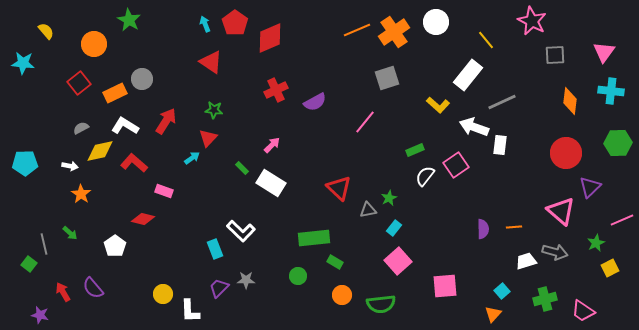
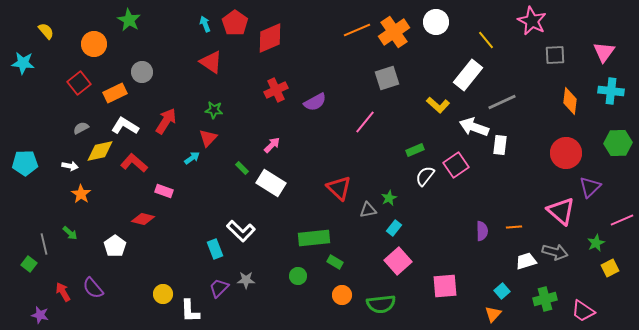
gray circle at (142, 79): moved 7 px up
purple semicircle at (483, 229): moved 1 px left, 2 px down
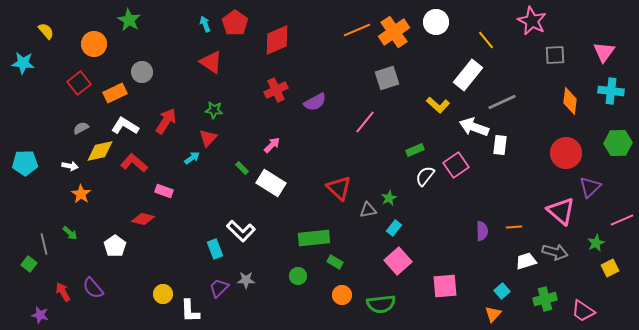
red diamond at (270, 38): moved 7 px right, 2 px down
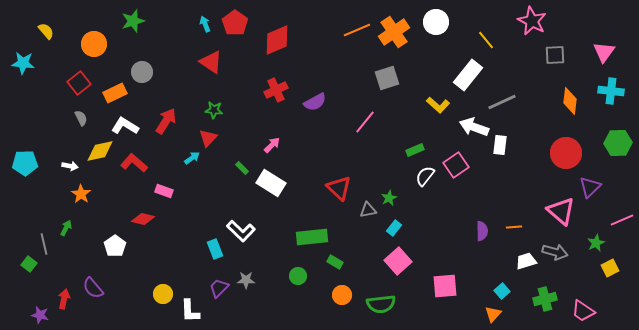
green star at (129, 20): moved 4 px right, 1 px down; rotated 25 degrees clockwise
gray semicircle at (81, 128): moved 10 px up; rotated 91 degrees clockwise
green arrow at (70, 233): moved 4 px left, 5 px up; rotated 105 degrees counterclockwise
green rectangle at (314, 238): moved 2 px left, 1 px up
red arrow at (63, 292): moved 1 px right, 7 px down; rotated 42 degrees clockwise
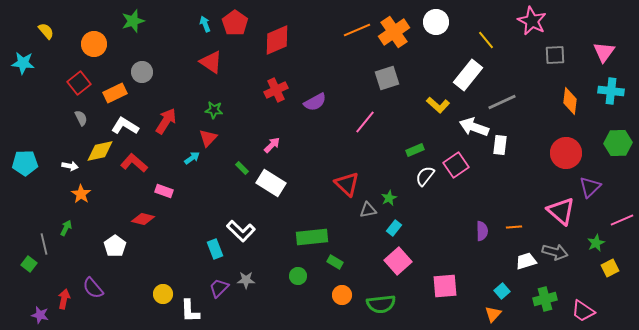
red triangle at (339, 188): moved 8 px right, 4 px up
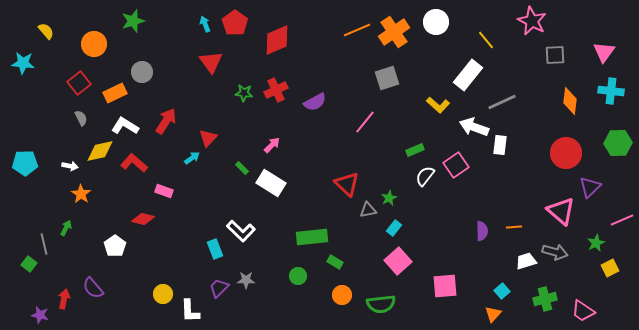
red triangle at (211, 62): rotated 20 degrees clockwise
green star at (214, 110): moved 30 px right, 17 px up
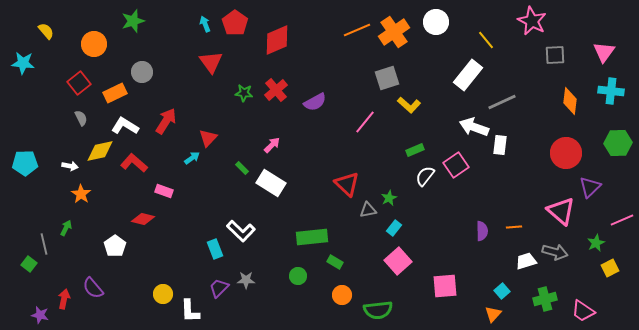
red cross at (276, 90): rotated 15 degrees counterclockwise
yellow L-shape at (438, 105): moved 29 px left
green semicircle at (381, 304): moved 3 px left, 6 px down
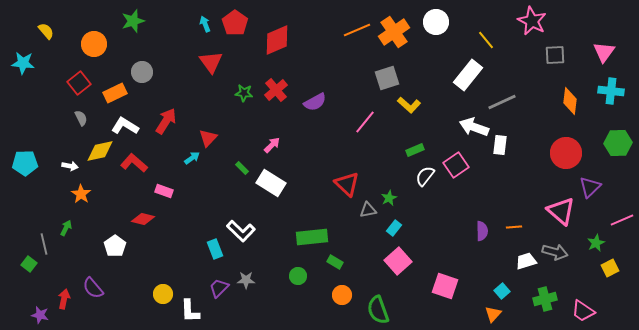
pink square at (445, 286): rotated 24 degrees clockwise
green semicircle at (378, 310): rotated 76 degrees clockwise
